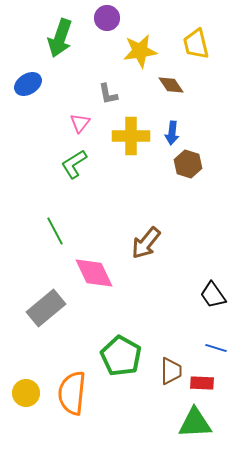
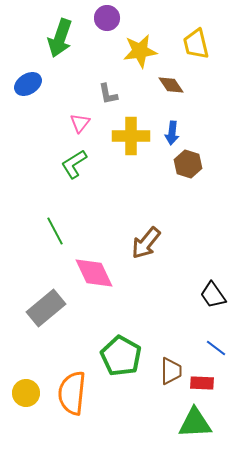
blue line: rotated 20 degrees clockwise
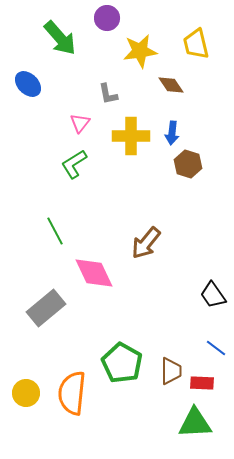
green arrow: rotated 60 degrees counterclockwise
blue ellipse: rotated 76 degrees clockwise
green pentagon: moved 1 px right, 7 px down
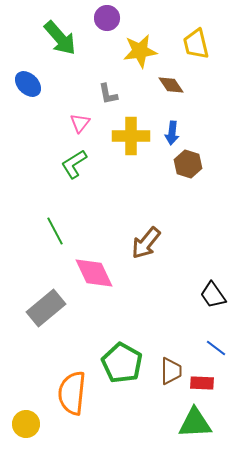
yellow circle: moved 31 px down
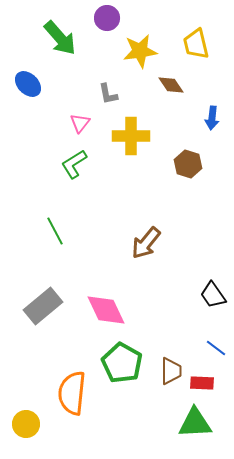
blue arrow: moved 40 px right, 15 px up
pink diamond: moved 12 px right, 37 px down
gray rectangle: moved 3 px left, 2 px up
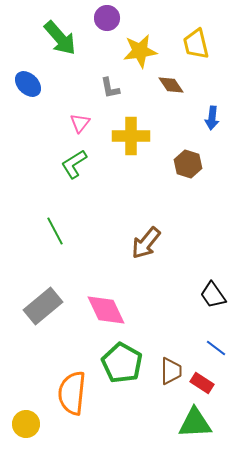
gray L-shape: moved 2 px right, 6 px up
red rectangle: rotated 30 degrees clockwise
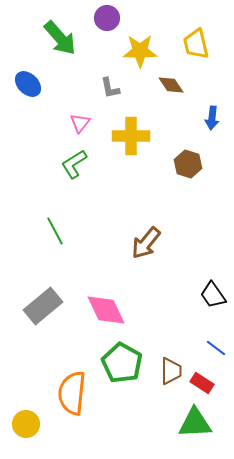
yellow star: rotated 8 degrees clockwise
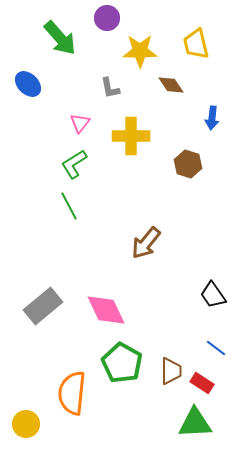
green line: moved 14 px right, 25 px up
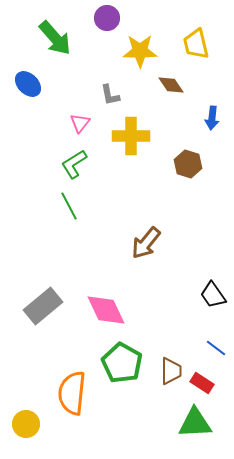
green arrow: moved 5 px left
gray L-shape: moved 7 px down
